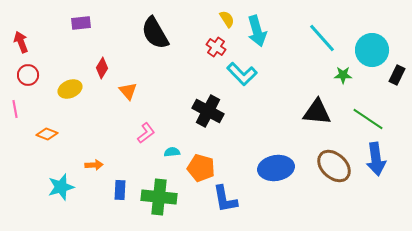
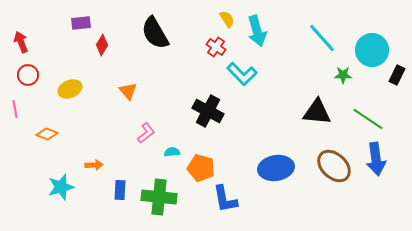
red diamond: moved 23 px up
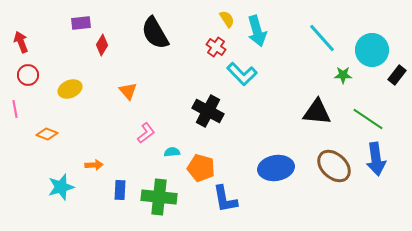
black rectangle: rotated 12 degrees clockwise
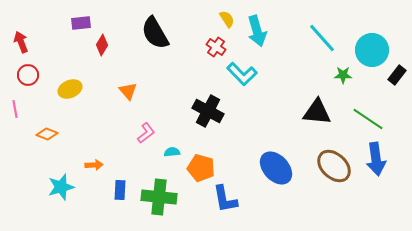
blue ellipse: rotated 56 degrees clockwise
